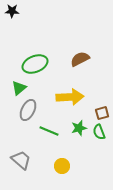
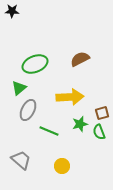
green star: moved 1 px right, 4 px up
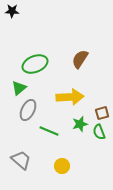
brown semicircle: rotated 30 degrees counterclockwise
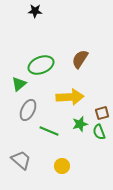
black star: moved 23 px right
green ellipse: moved 6 px right, 1 px down
green triangle: moved 4 px up
